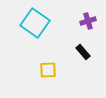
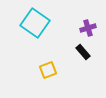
purple cross: moved 7 px down
yellow square: rotated 18 degrees counterclockwise
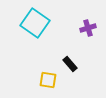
black rectangle: moved 13 px left, 12 px down
yellow square: moved 10 px down; rotated 30 degrees clockwise
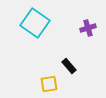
black rectangle: moved 1 px left, 2 px down
yellow square: moved 1 px right, 4 px down; rotated 18 degrees counterclockwise
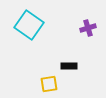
cyan square: moved 6 px left, 2 px down
black rectangle: rotated 49 degrees counterclockwise
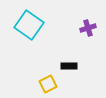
yellow square: moved 1 px left; rotated 18 degrees counterclockwise
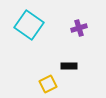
purple cross: moved 9 px left
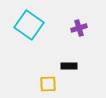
yellow square: rotated 24 degrees clockwise
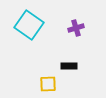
purple cross: moved 3 px left
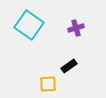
black rectangle: rotated 35 degrees counterclockwise
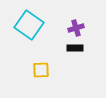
black rectangle: moved 6 px right, 18 px up; rotated 35 degrees clockwise
yellow square: moved 7 px left, 14 px up
